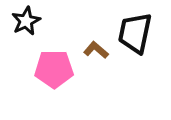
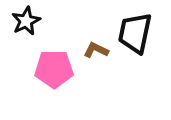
brown L-shape: rotated 15 degrees counterclockwise
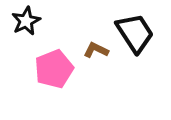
black trapezoid: rotated 135 degrees clockwise
pink pentagon: rotated 21 degrees counterclockwise
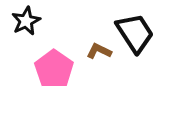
brown L-shape: moved 3 px right, 1 px down
pink pentagon: rotated 15 degrees counterclockwise
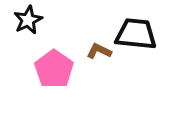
black star: moved 2 px right, 1 px up
black trapezoid: moved 1 px right, 1 px down; rotated 51 degrees counterclockwise
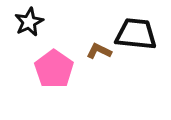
black star: moved 1 px right, 2 px down
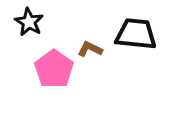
black star: rotated 16 degrees counterclockwise
brown L-shape: moved 9 px left, 2 px up
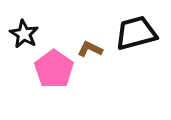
black star: moved 5 px left, 12 px down
black trapezoid: moved 1 px up; rotated 21 degrees counterclockwise
